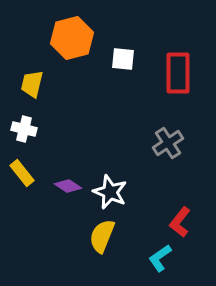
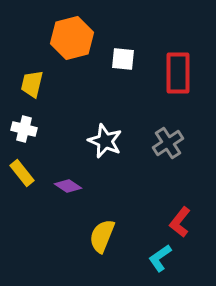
white star: moved 5 px left, 51 px up
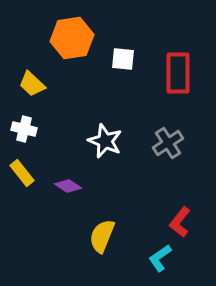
orange hexagon: rotated 6 degrees clockwise
yellow trapezoid: rotated 60 degrees counterclockwise
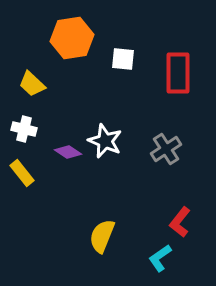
gray cross: moved 2 px left, 6 px down
purple diamond: moved 34 px up
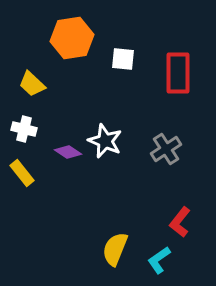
yellow semicircle: moved 13 px right, 13 px down
cyan L-shape: moved 1 px left, 2 px down
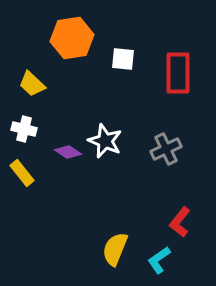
gray cross: rotated 8 degrees clockwise
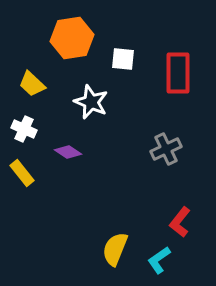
white cross: rotated 10 degrees clockwise
white star: moved 14 px left, 39 px up
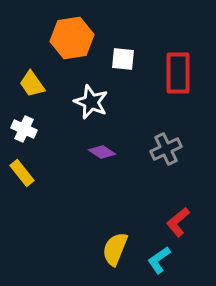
yellow trapezoid: rotated 12 degrees clockwise
purple diamond: moved 34 px right
red L-shape: moved 2 px left; rotated 12 degrees clockwise
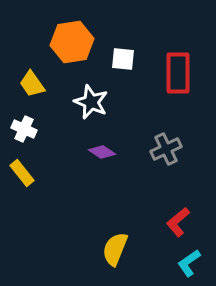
orange hexagon: moved 4 px down
cyan L-shape: moved 30 px right, 3 px down
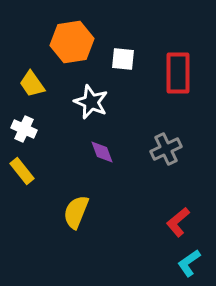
purple diamond: rotated 36 degrees clockwise
yellow rectangle: moved 2 px up
yellow semicircle: moved 39 px left, 37 px up
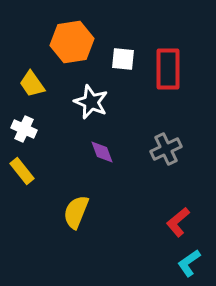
red rectangle: moved 10 px left, 4 px up
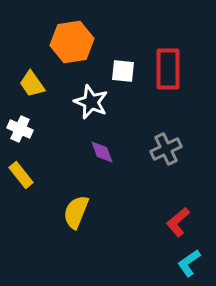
white square: moved 12 px down
white cross: moved 4 px left
yellow rectangle: moved 1 px left, 4 px down
